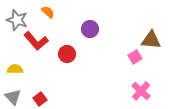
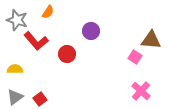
orange semicircle: rotated 80 degrees clockwise
purple circle: moved 1 px right, 2 px down
pink square: rotated 24 degrees counterclockwise
gray triangle: moved 2 px right; rotated 36 degrees clockwise
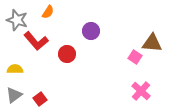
brown triangle: moved 1 px right, 3 px down
gray triangle: moved 1 px left, 2 px up
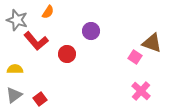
brown triangle: rotated 15 degrees clockwise
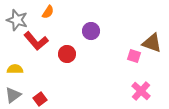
pink square: moved 1 px left, 1 px up; rotated 16 degrees counterclockwise
gray triangle: moved 1 px left
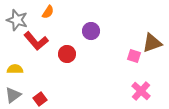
brown triangle: rotated 40 degrees counterclockwise
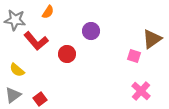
gray star: moved 2 px left; rotated 10 degrees counterclockwise
brown triangle: moved 4 px up; rotated 15 degrees counterclockwise
yellow semicircle: moved 2 px right, 1 px down; rotated 140 degrees counterclockwise
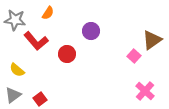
orange semicircle: moved 1 px down
brown triangle: moved 1 px down
pink square: rotated 24 degrees clockwise
pink cross: moved 4 px right
